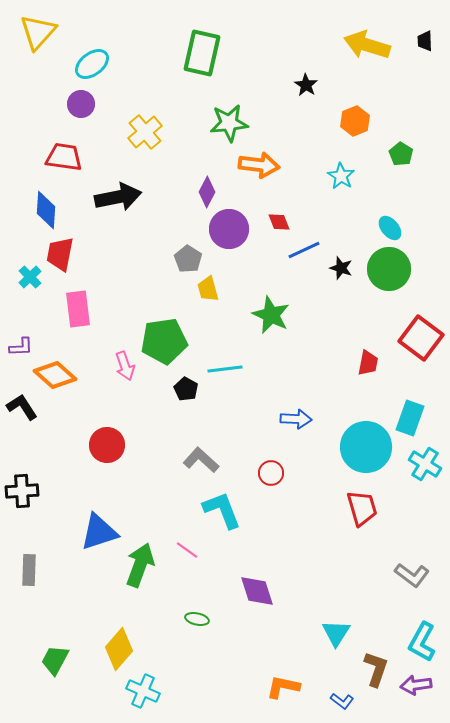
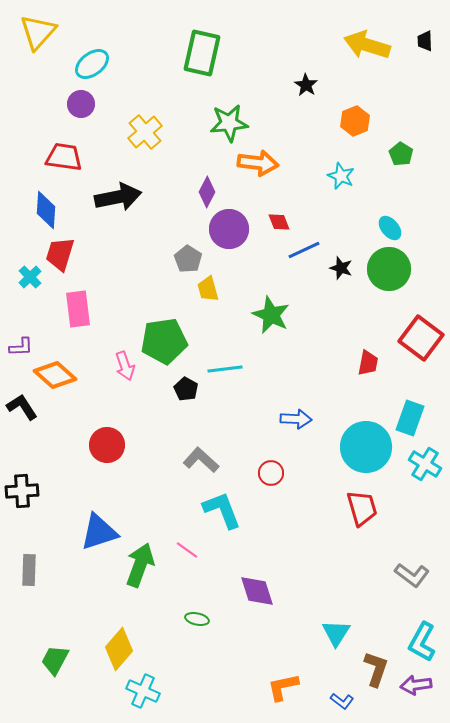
orange arrow at (259, 165): moved 1 px left, 2 px up
cyan star at (341, 176): rotated 8 degrees counterclockwise
red trapezoid at (60, 254): rotated 6 degrees clockwise
orange L-shape at (283, 687): rotated 24 degrees counterclockwise
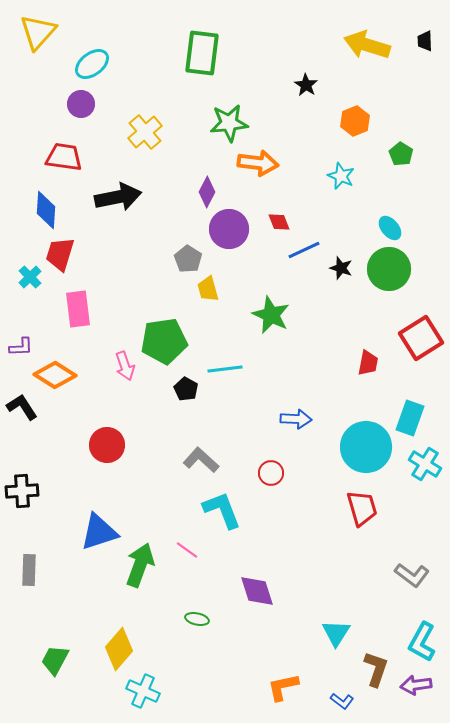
green rectangle at (202, 53): rotated 6 degrees counterclockwise
red square at (421, 338): rotated 21 degrees clockwise
orange diamond at (55, 375): rotated 9 degrees counterclockwise
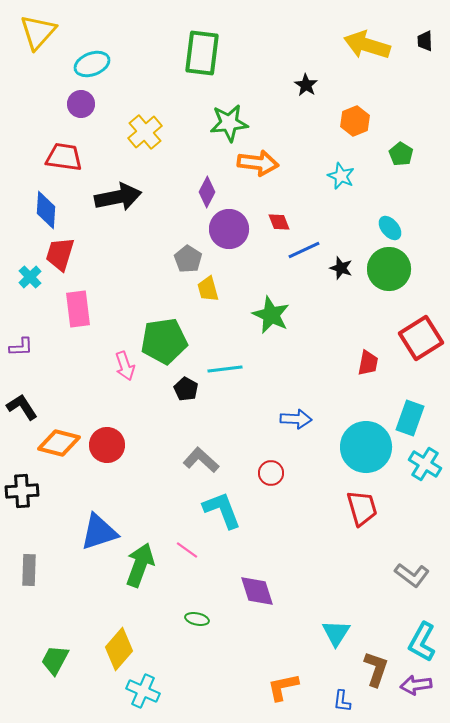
cyan ellipse at (92, 64): rotated 16 degrees clockwise
orange diamond at (55, 375): moved 4 px right, 68 px down; rotated 18 degrees counterclockwise
blue L-shape at (342, 701): rotated 60 degrees clockwise
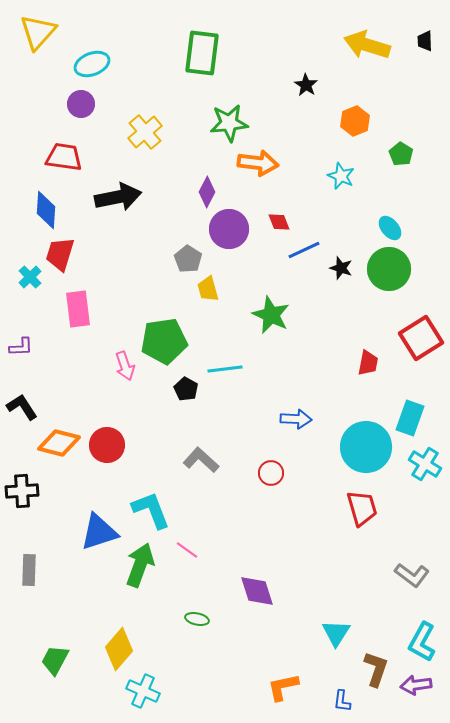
cyan L-shape at (222, 510): moved 71 px left
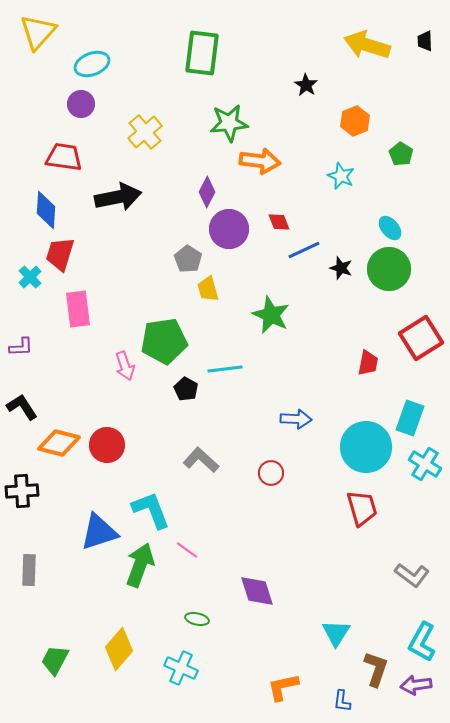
orange arrow at (258, 163): moved 2 px right, 2 px up
cyan cross at (143, 691): moved 38 px right, 23 px up
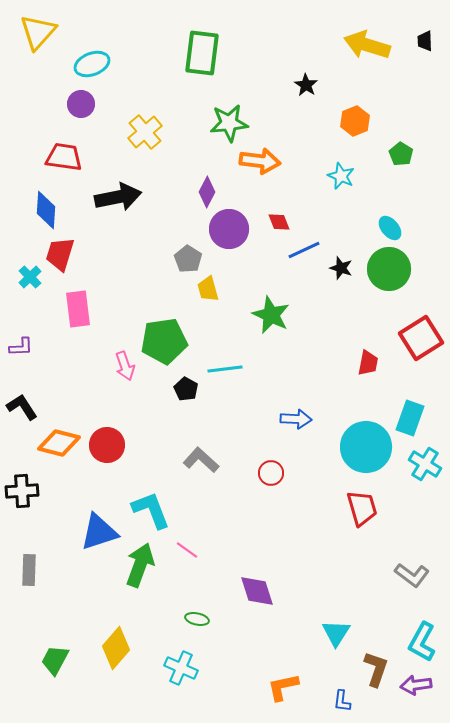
yellow diamond at (119, 649): moved 3 px left, 1 px up
